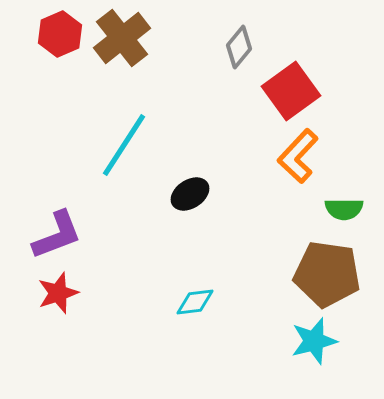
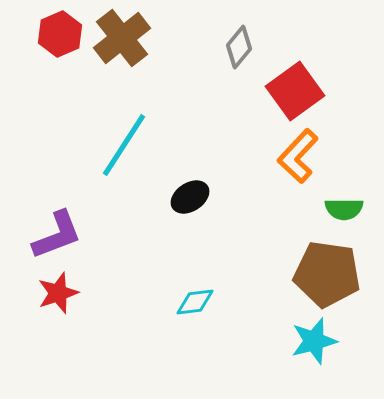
red square: moved 4 px right
black ellipse: moved 3 px down
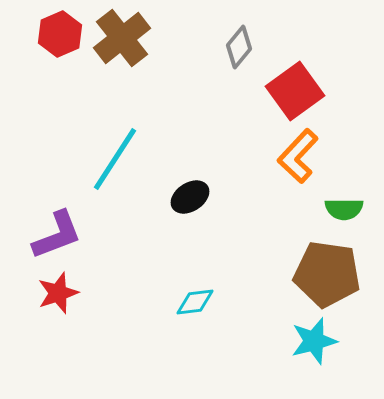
cyan line: moved 9 px left, 14 px down
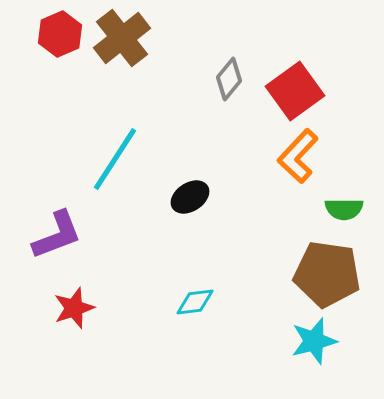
gray diamond: moved 10 px left, 32 px down
red star: moved 16 px right, 15 px down
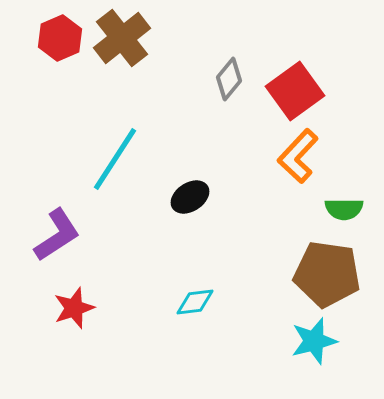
red hexagon: moved 4 px down
purple L-shape: rotated 12 degrees counterclockwise
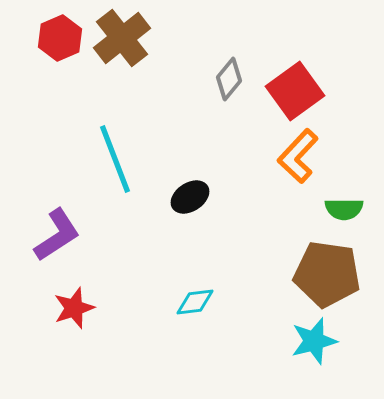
cyan line: rotated 54 degrees counterclockwise
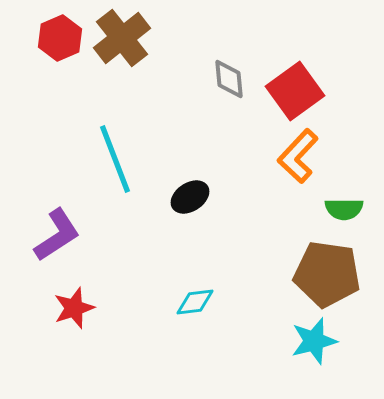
gray diamond: rotated 45 degrees counterclockwise
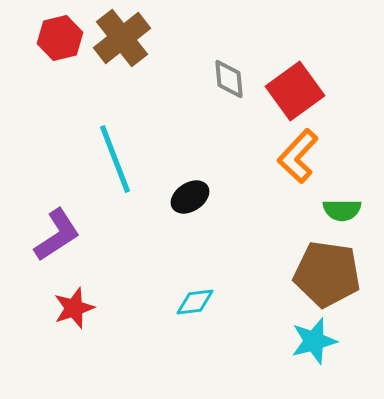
red hexagon: rotated 9 degrees clockwise
green semicircle: moved 2 px left, 1 px down
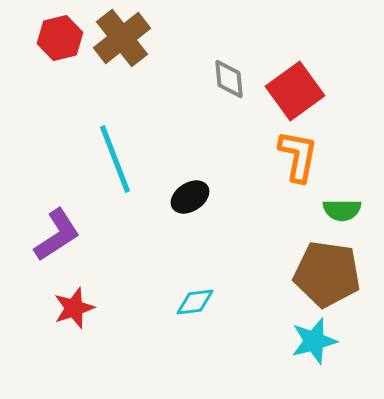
orange L-shape: rotated 148 degrees clockwise
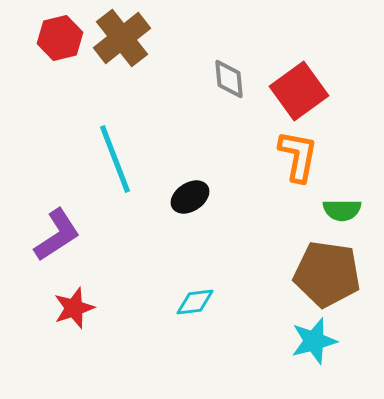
red square: moved 4 px right
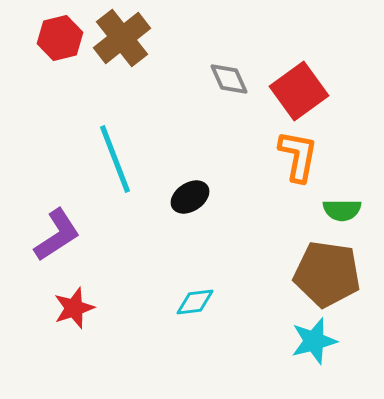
gray diamond: rotated 18 degrees counterclockwise
